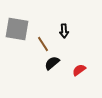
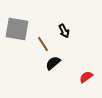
black arrow: rotated 24 degrees counterclockwise
black semicircle: moved 1 px right
red semicircle: moved 7 px right, 7 px down
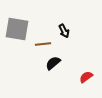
brown line: rotated 63 degrees counterclockwise
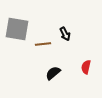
black arrow: moved 1 px right, 3 px down
black semicircle: moved 10 px down
red semicircle: moved 10 px up; rotated 40 degrees counterclockwise
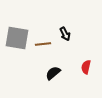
gray square: moved 9 px down
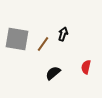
black arrow: moved 2 px left; rotated 136 degrees counterclockwise
gray square: moved 1 px down
brown line: rotated 49 degrees counterclockwise
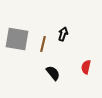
brown line: rotated 21 degrees counterclockwise
black semicircle: rotated 91 degrees clockwise
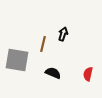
gray square: moved 21 px down
red semicircle: moved 2 px right, 7 px down
black semicircle: rotated 28 degrees counterclockwise
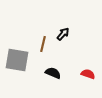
black arrow: rotated 24 degrees clockwise
red semicircle: rotated 96 degrees clockwise
